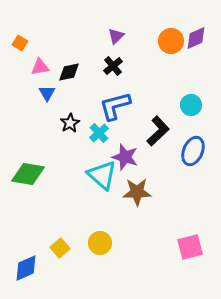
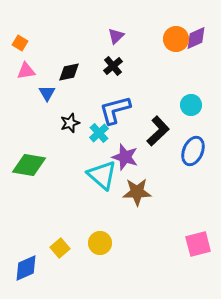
orange circle: moved 5 px right, 2 px up
pink triangle: moved 14 px left, 4 px down
blue L-shape: moved 4 px down
black star: rotated 12 degrees clockwise
green diamond: moved 1 px right, 9 px up
pink square: moved 8 px right, 3 px up
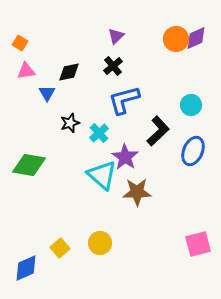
blue L-shape: moved 9 px right, 10 px up
purple star: rotated 16 degrees clockwise
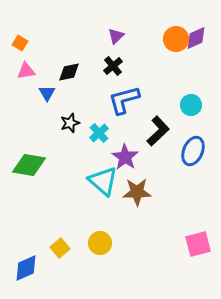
cyan triangle: moved 1 px right, 6 px down
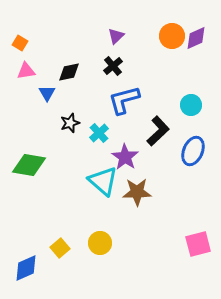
orange circle: moved 4 px left, 3 px up
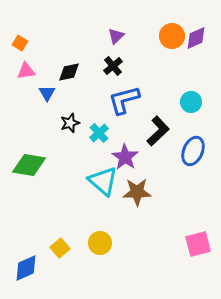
cyan circle: moved 3 px up
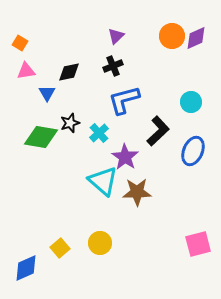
black cross: rotated 18 degrees clockwise
green diamond: moved 12 px right, 28 px up
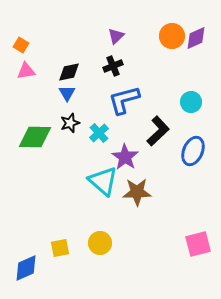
orange square: moved 1 px right, 2 px down
blue triangle: moved 20 px right
green diamond: moved 6 px left; rotated 8 degrees counterclockwise
yellow square: rotated 30 degrees clockwise
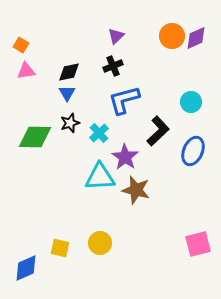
cyan triangle: moved 3 px left, 4 px up; rotated 44 degrees counterclockwise
brown star: moved 1 px left, 2 px up; rotated 16 degrees clockwise
yellow square: rotated 24 degrees clockwise
